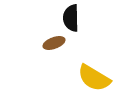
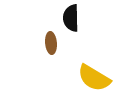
brown ellipse: moved 3 px left; rotated 75 degrees counterclockwise
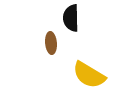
yellow semicircle: moved 5 px left, 3 px up
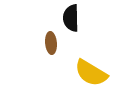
yellow semicircle: moved 2 px right, 2 px up
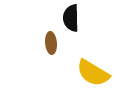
yellow semicircle: moved 2 px right
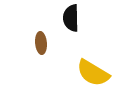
brown ellipse: moved 10 px left
